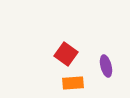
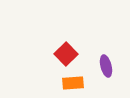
red square: rotated 10 degrees clockwise
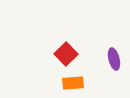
purple ellipse: moved 8 px right, 7 px up
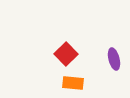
orange rectangle: rotated 10 degrees clockwise
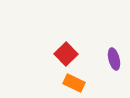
orange rectangle: moved 1 px right; rotated 20 degrees clockwise
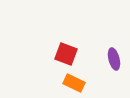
red square: rotated 25 degrees counterclockwise
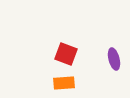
orange rectangle: moved 10 px left; rotated 30 degrees counterclockwise
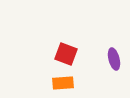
orange rectangle: moved 1 px left
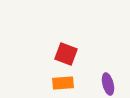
purple ellipse: moved 6 px left, 25 px down
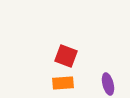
red square: moved 2 px down
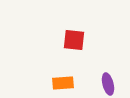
red square: moved 8 px right, 16 px up; rotated 15 degrees counterclockwise
